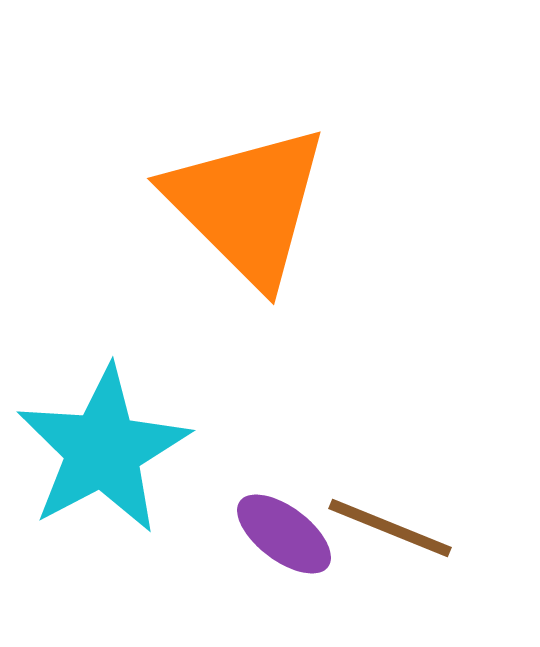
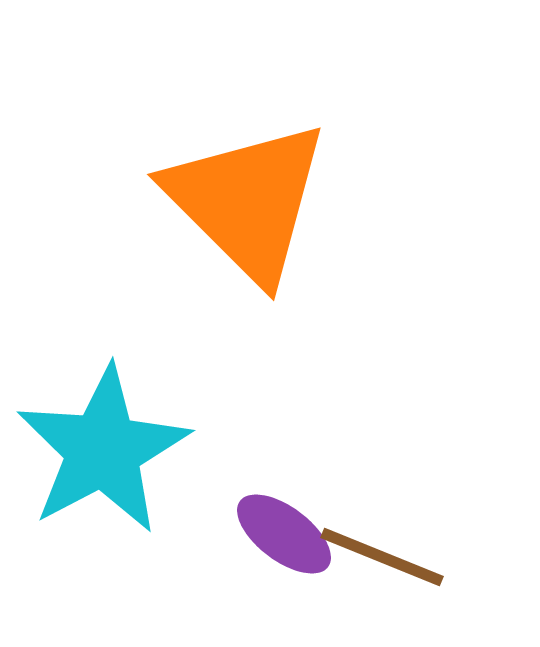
orange triangle: moved 4 px up
brown line: moved 8 px left, 29 px down
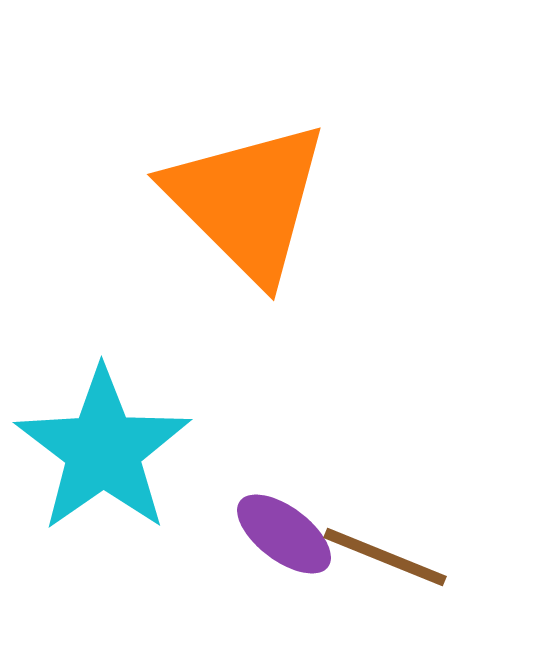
cyan star: rotated 7 degrees counterclockwise
brown line: moved 3 px right
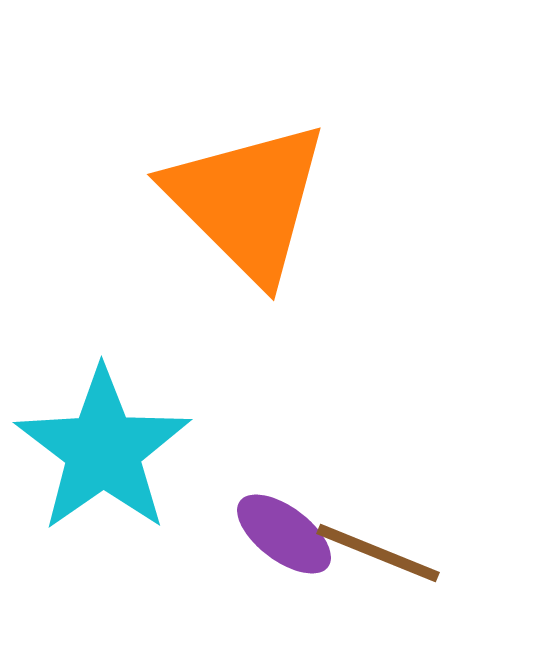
brown line: moved 7 px left, 4 px up
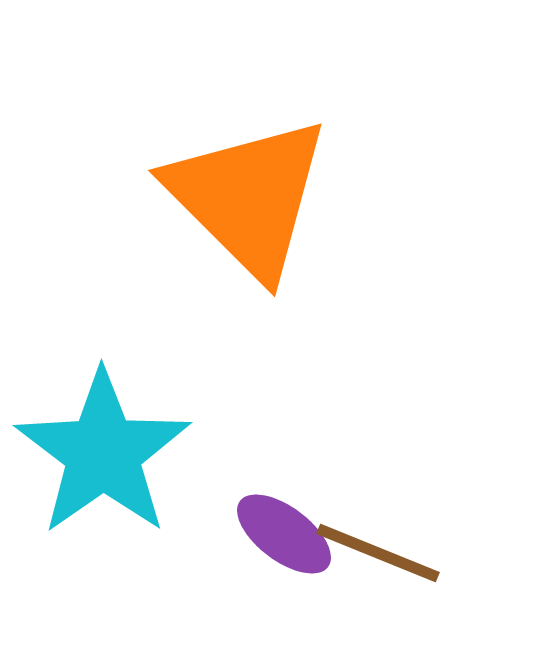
orange triangle: moved 1 px right, 4 px up
cyan star: moved 3 px down
